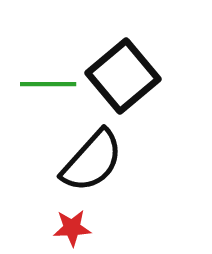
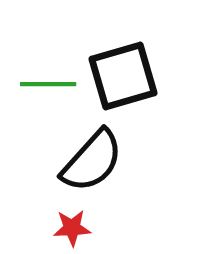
black square: rotated 24 degrees clockwise
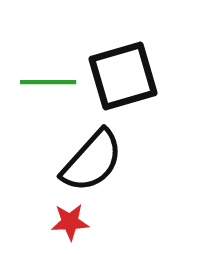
green line: moved 2 px up
red star: moved 2 px left, 6 px up
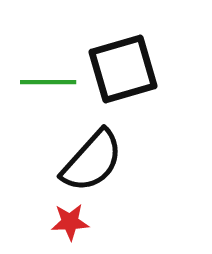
black square: moved 7 px up
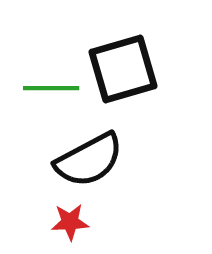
green line: moved 3 px right, 6 px down
black semicircle: moved 3 px left, 1 px up; rotated 20 degrees clockwise
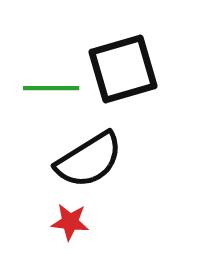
black semicircle: rotated 4 degrees counterclockwise
red star: rotated 9 degrees clockwise
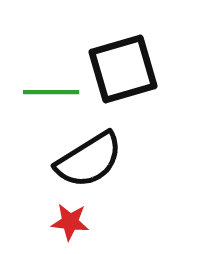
green line: moved 4 px down
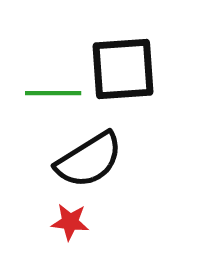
black square: rotated 12 degrees clockwise
green line: moved 2 px right, 1 px down
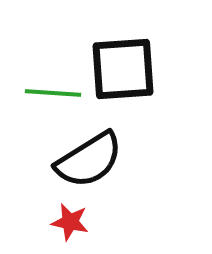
green line: rotated 4 degrees clockwise
red star: rotated 6 degrees clockwise
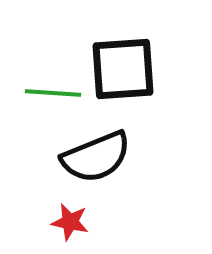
black semicircle: moved 7 px right, 3 px up; rotated 10 degrees clockwise
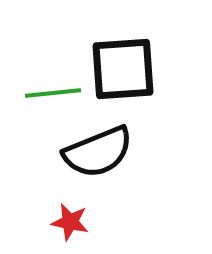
green line: rotated 10 degrees counterclockwise
black semicircle: moved 2 px right, 5 px up
